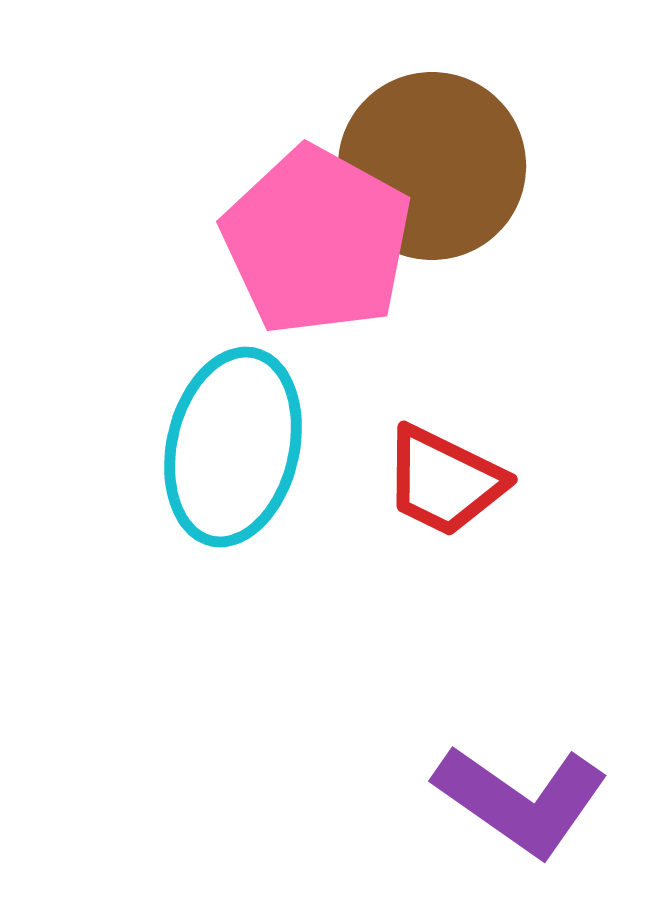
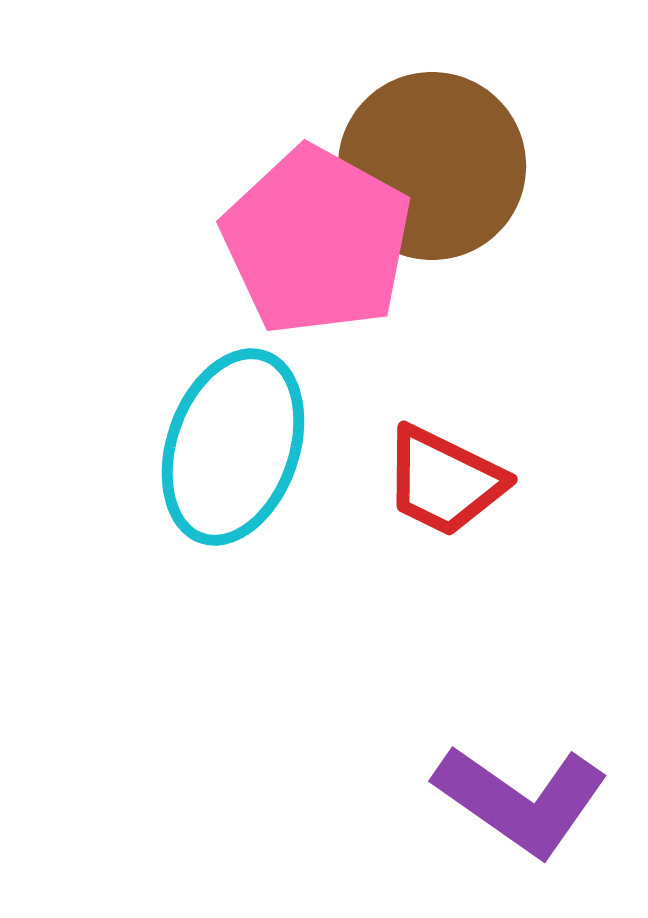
cyan ellipse: rotated 6 degrees clockwise
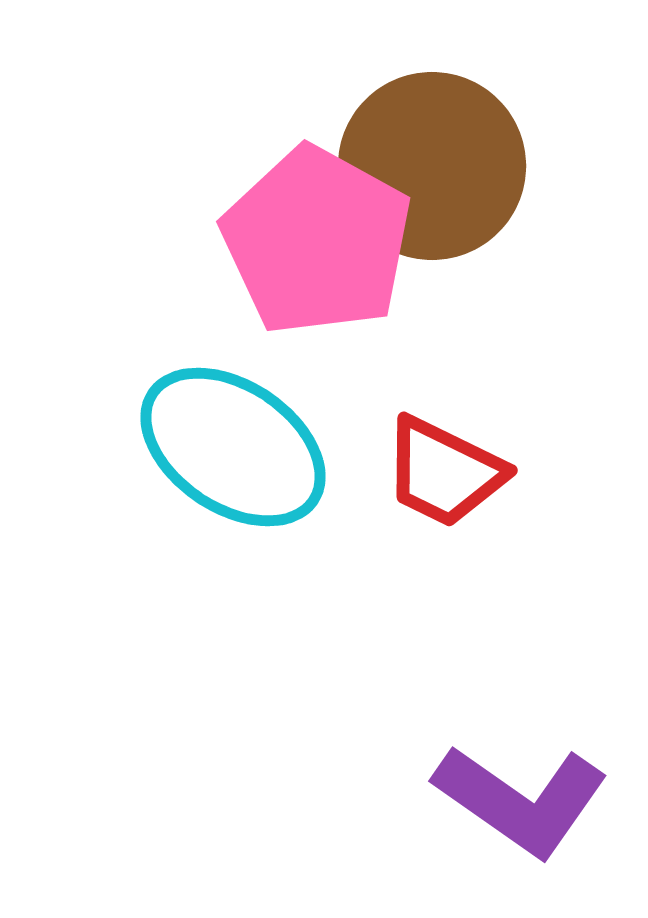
cyan ellipse: rotated 75 degrees counterclockwise
red trapezoid: moved 9 px up
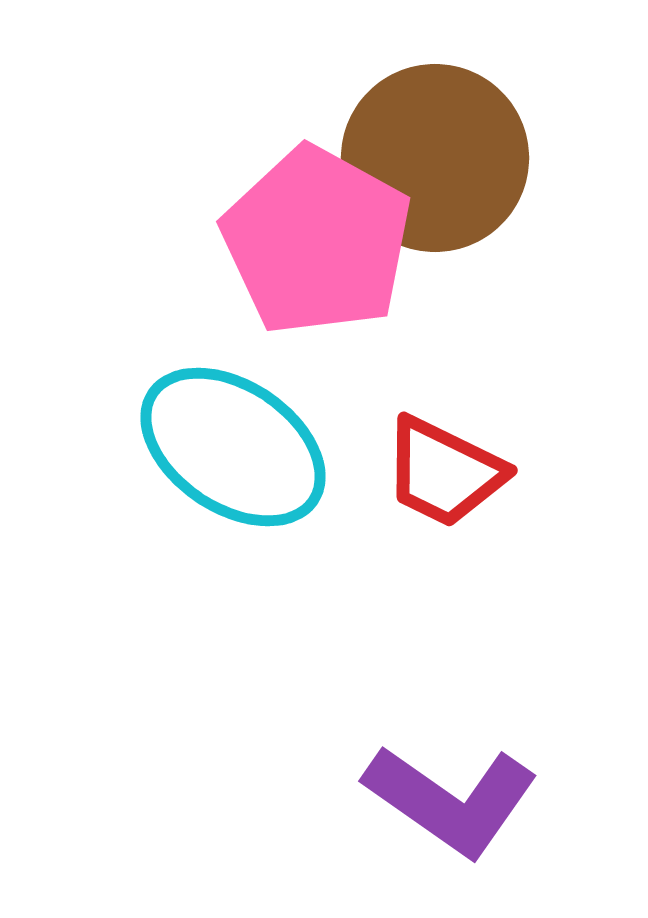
brown circle: moved 3 px right, 8 px up
purple L-shape: moved 70 px left
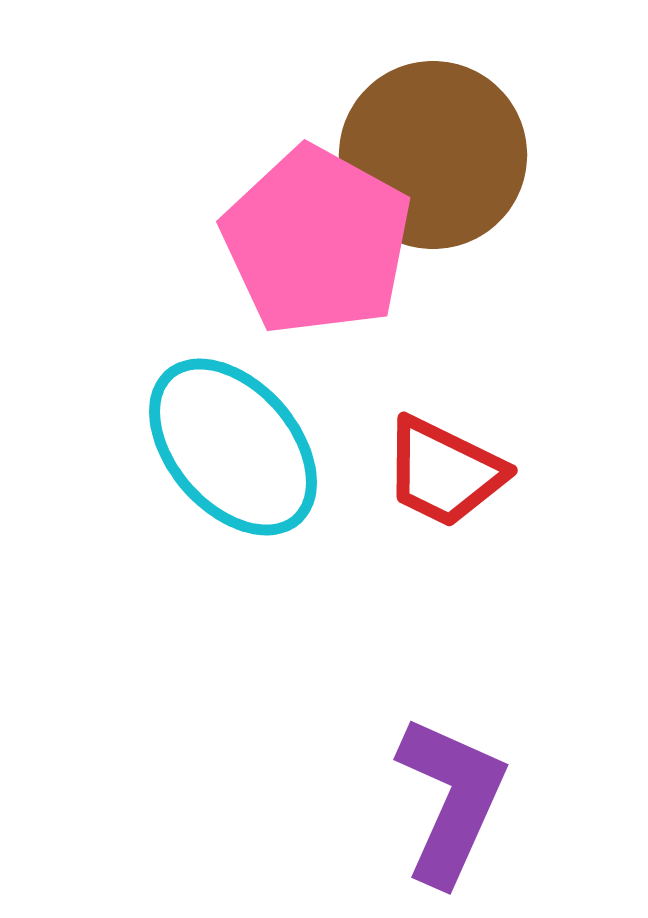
brown circle: moved 2 px left, 3 px up
cyan ellipse: rotated 15 degrees clockwise
purple L-shape: rotated 101 degrees counterclockwise
